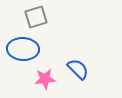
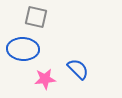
gray square: rotated 30 degrees clockwise
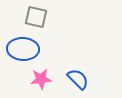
blue semicircle: moved 10 px down
pink star: moved 4 px left
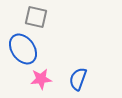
blue ellipse: rotated 52 degrees clockwise
blue semicircle: rotated 115 degrees counterclockwise
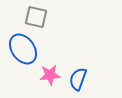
pink star: moved 9 px right, 4 px up
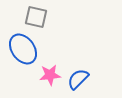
blue semicircle: rotated 25 degrees clockwise
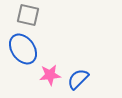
gray square: moved 8 px left, 2 px up
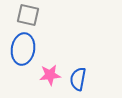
blue ellipse: rotated 44 degrees clockwise
blue semicircle: rotated 35 degrees counterclockwise
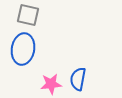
pink star: moved 1 px right, 9 px down
